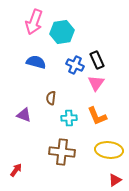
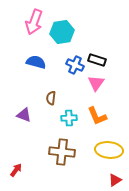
black rectangle: rotated 48 degrees counterclockwise
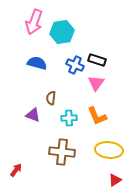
blue semicircle: moved 1 px right, 1 px down
purple triangle: moved 9 px right
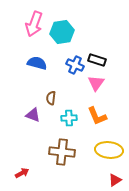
pink arrow: moved 2 px down
red arrow: moved 6 px right, 3 px down; rotated 24 degrees clockwise
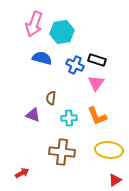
blue semicircle: moved 5 px right, 5 px up
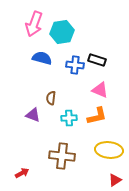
blue cross: rotated 18 degrees counterclockwise
pink triangle: moved 4 px right, 7 px down; rotated 42 degrees counterclockwise
orange L-shape: rotated 80 degrees counterclockwise
brown cross: moved 4 px down
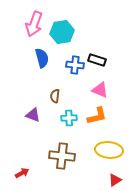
blue semicircle: rotated 60 degrees clockwise
brown semicircle: moved 4 px right, 2 px up
